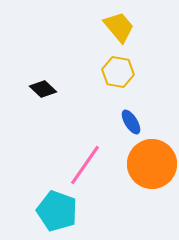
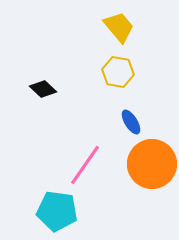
cyan pentagon: rotated 12 degrees counterclockwise
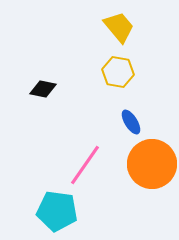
black diamond: rotated 32 degrees counterclockwise
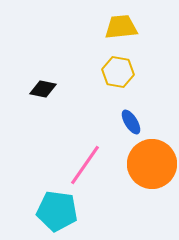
yellow trapezoid: moved 2 px right; rotated 56 degrees counterclockwise
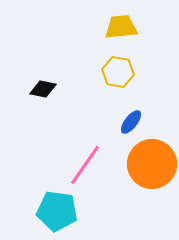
blue ellipse: rotated 70 degrees clockwise
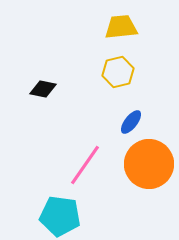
yellow hexagon: rotated 24 degrees counterclockwise
orange circle: moved 3 px left
cyan pentagon: moved 3 px right, 5 px down
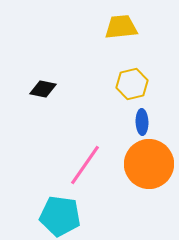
yellow hexagon: moved 14 px right, 12 px down
blue ellipse: moved 11 px right; rotated 40 degrees counterclockwise
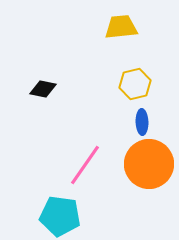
yellow hexagon: moved 3 px right
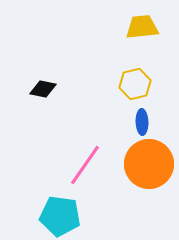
yellow trapezoid: moved 21 px right
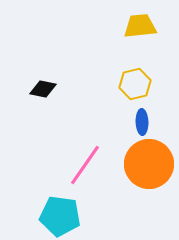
yellow trapezoid: moved 2 px left, 1 px up
